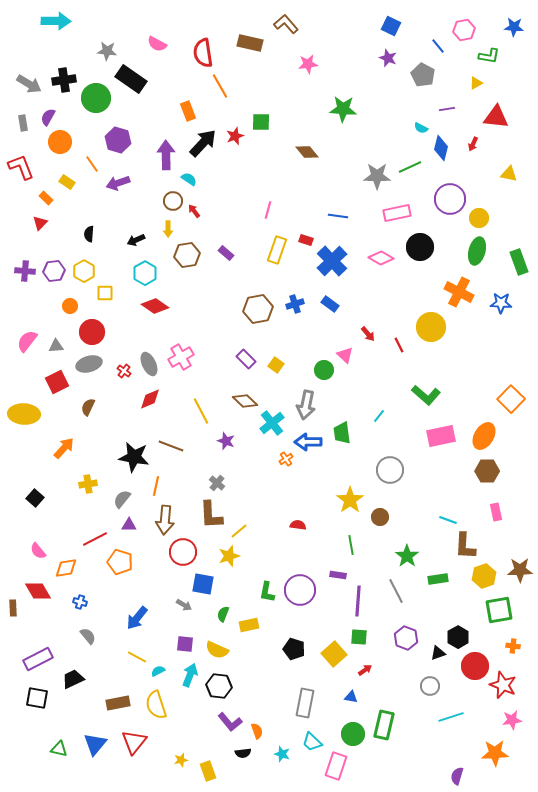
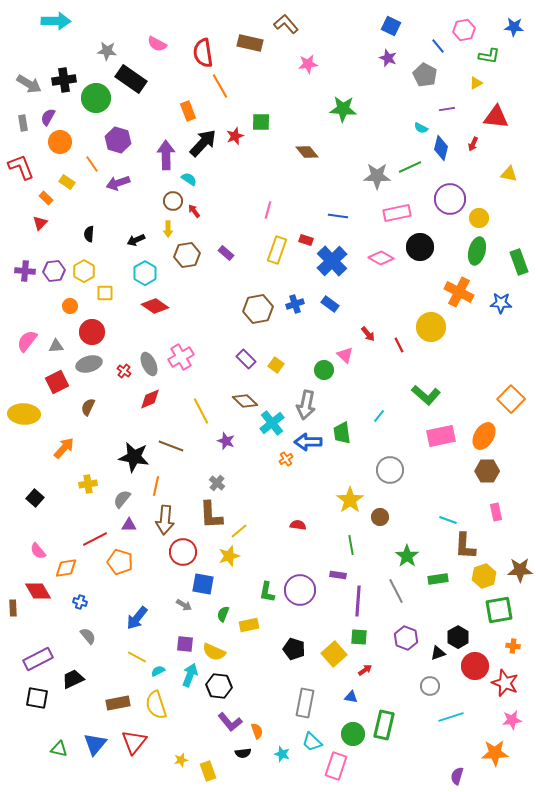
gray pentagon at (423, 75): moved 2 px right
yellow semicircle at (217, 650): moved 3 px left, 2 px down
red star at (503, 685): moved 2 px right, 2 px up
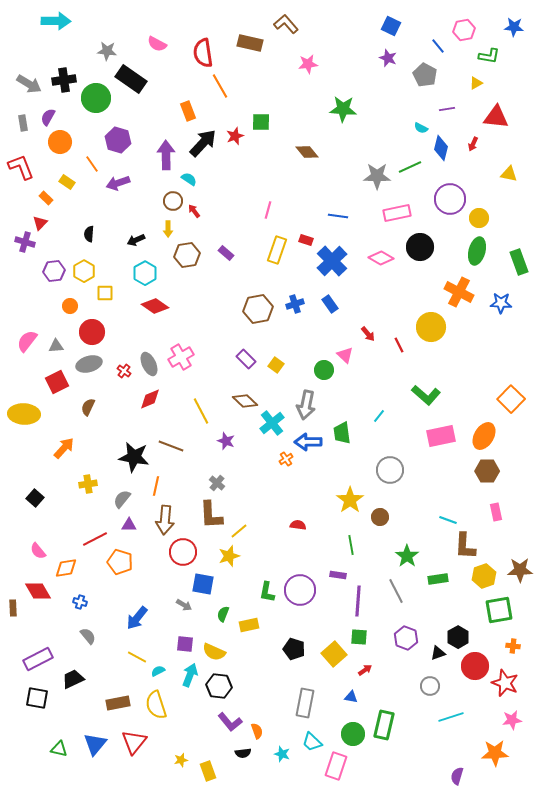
purple cross at (25, 271): moved 29 px up; rotated 12 degrees clockwise
blue rectangle at (330, 304): rotated 18 degrees clockwise
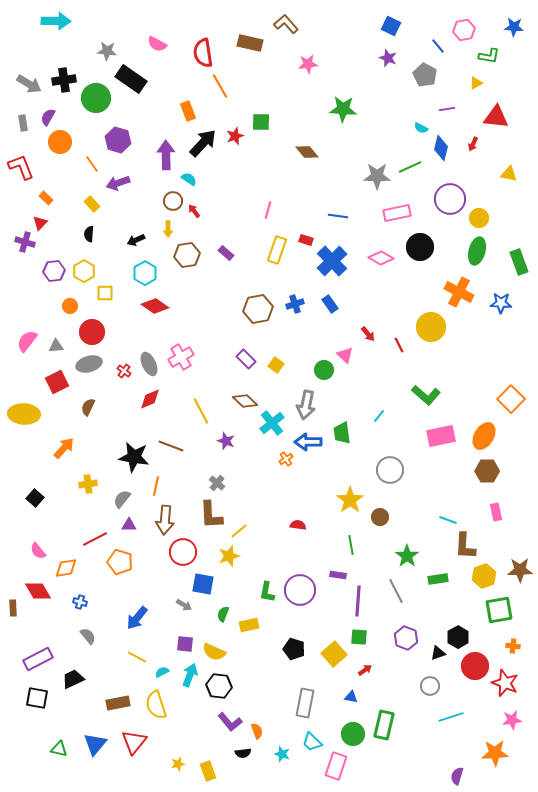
yellow rectangle at (67, 182): moved 25 px right, 22 px down; rotated 14 degrees clockwise
cyan semicircle at (158, 671): moved 4 px right, 1 px down
yellow star at (181, 760): moved 3 px left, 4 px down
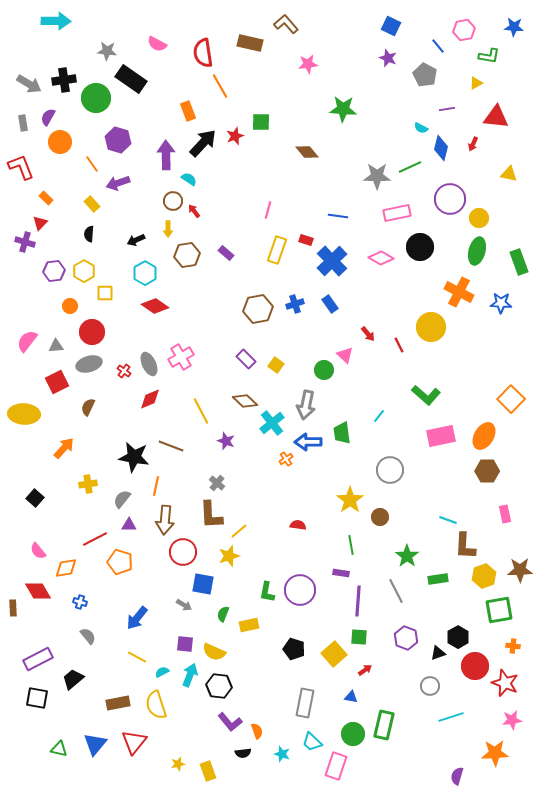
pink rectangle at (496, 512): moved 9 px right, 2 px down
purple rectangle at (338, 575): moved 3 px right, 2 px up
black trapezoid at (73, 679): rotated 15 degrees counterclockwise
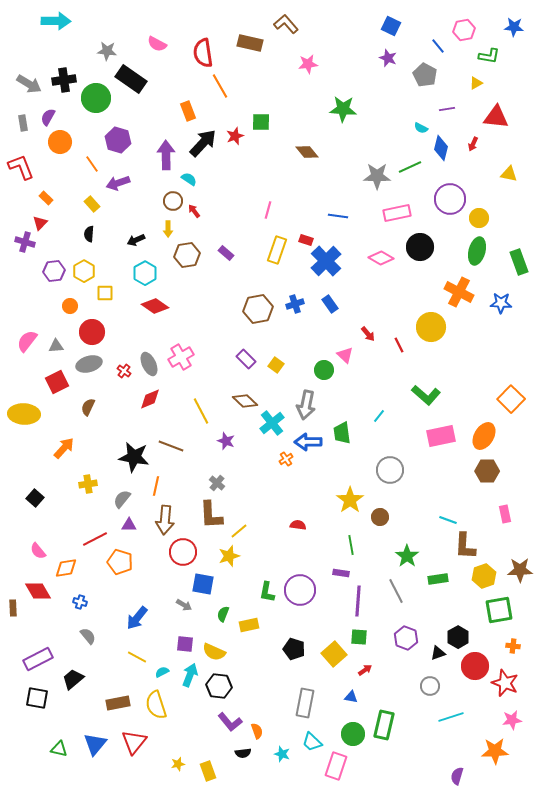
blue cross at (332, 261): moved 6 px left
orange star at (495, 753): moved 2 px up
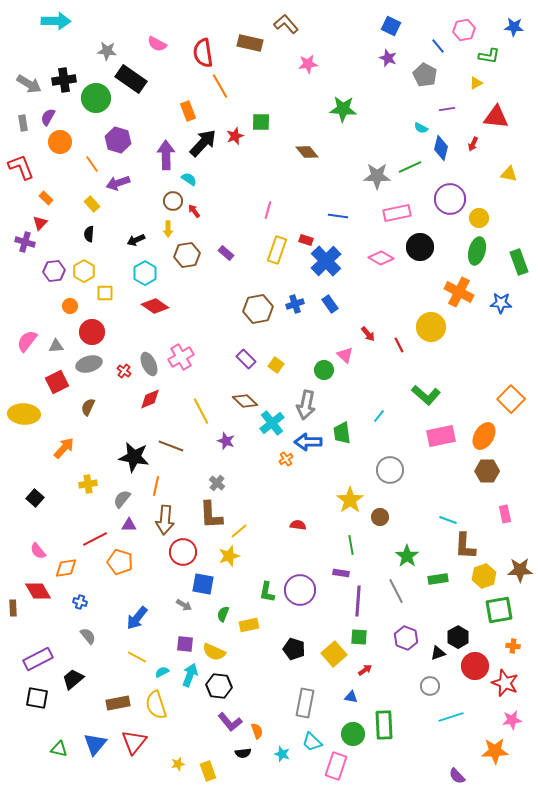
green rectangle at (384, 725): rotated 16 degrees counterclockwise
purple semicircle at (457, 776): rotated 60 degrees counterclockwise
